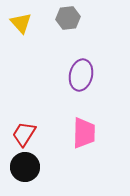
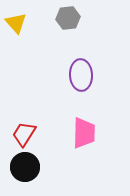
yellow triangle: moved 5 px left
purple ellipse: rotated 16 degrees counterclockwise
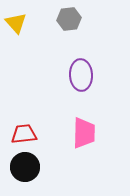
gray hexagon: moved 1 px right, 1 px down
red trapezoid: rotated 52 degrees clockwise
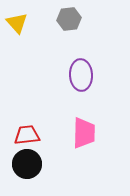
yellow triangle: moved 1 px right
red trapezoid: moved 3 px right, 1 px down
black circle: moved 2 px right, 3 px up
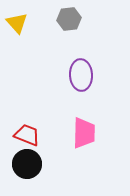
red trapezoid: rotated 28 degrees clockwise
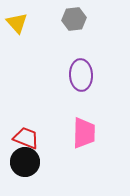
gray hexagon: moved 5 px right
red trapezoid: moved 1 px left, 3 px down
black circle: moved 2 px left, 2 px up
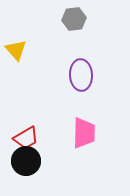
yellow triangle: moved 1 px left, 27 px down
red trapezoid: rotated 128 degrees clockwise
black circle: moved 1 px right, 1 px up
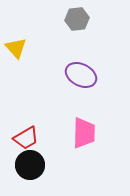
gray hexagon: moved 3 px right
yellow triangle: moved 2 px up
purple ellipse: rotated 60 degrees counterclockwise
black circle: moved 4 px right, 4 px down
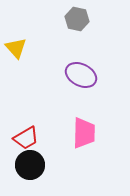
gray hexagon: rotated 20 degrees clockwise
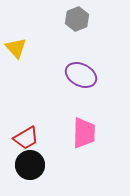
gray hexagon: rotated 25 degrees clockwise
